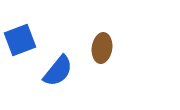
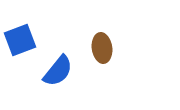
brown ellipse: rotated 16 degrees counterclockwise
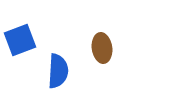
blue semicircle: rotated 36 degrees counterclockwise
